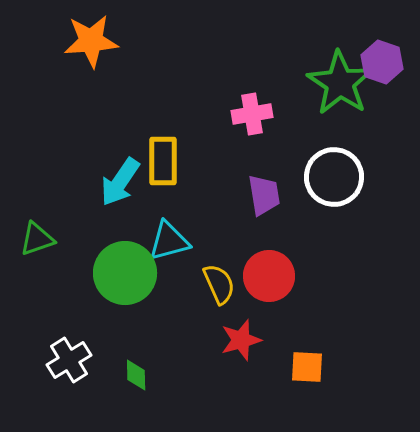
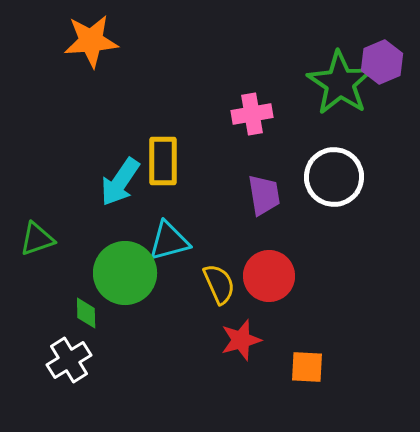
purple hexagon: rotated 18 degrees clockwise
green diamond: moved 50 px left, 62 px up
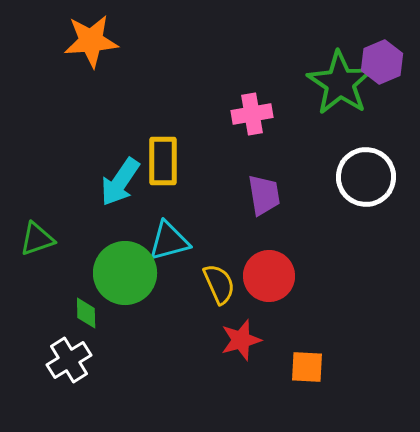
white circle: moved 32 px right
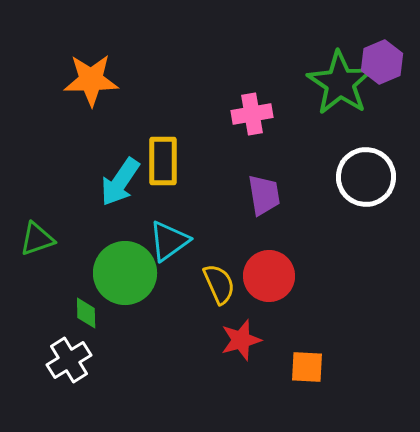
orange star: moved 39 px down; rotated 4 degrees clockwise
cyan triangle: rotated 21 degrees counterclockwise
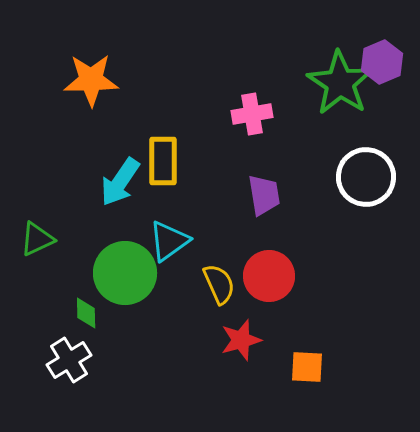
green triangle: rotated 6 degrees counterclockwise
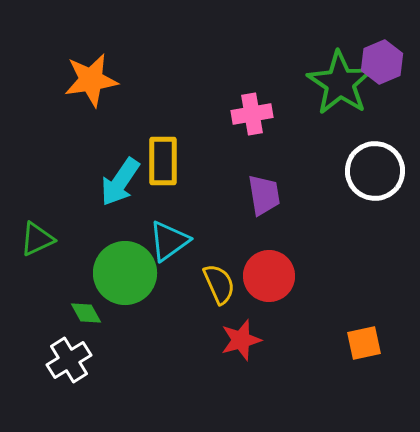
orange star: rotated 8 degrees counterclockwise
white circle: moved 9 px right, 6 px up
green diamond: rotated 28 degrees counterclockwise
orange square: moved 57 px right, 24 px up; rotated 15 degrees counterclockwise
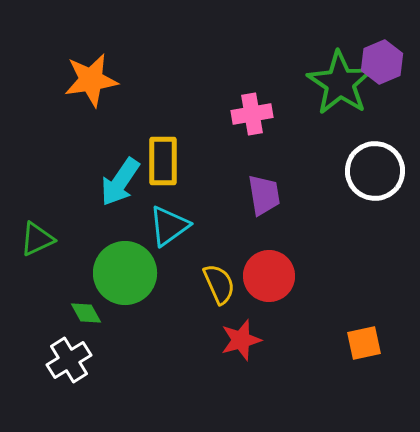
cyan triangle: moved 15 px up
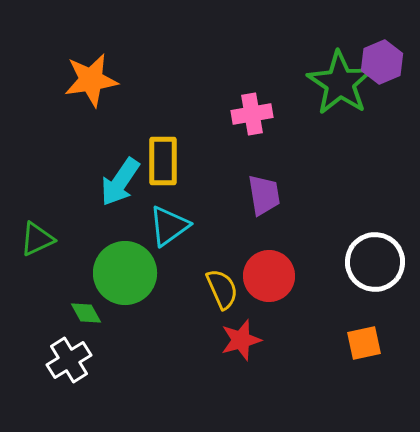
white circle: moved 91 px down
yellow semicircle: moved 3 px right, 5 px down
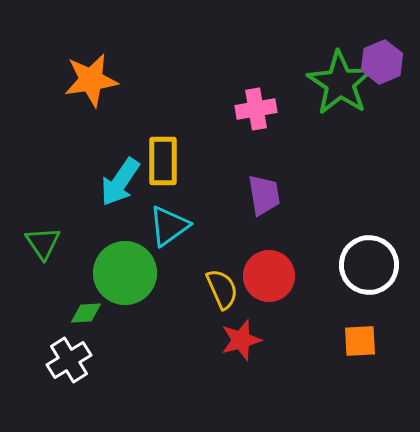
pink cross: moved 4 px right, 5 px up
green triangle: moved 6 px right, 4 px down; rotated 39 degrees counterclockwise
white circle: moved 6 px left, 3 px down
green diamond: rotated 64 degrees counterclockwise
orange square: moved 4 px left, 2 px up; rotated 9 degrees clockwise
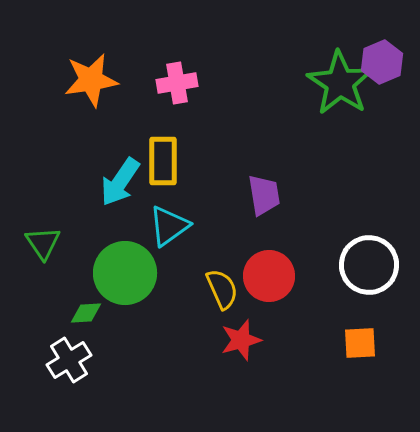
pink cross: moved 79 px left, 26 px up
orange square: moved 2 px down
